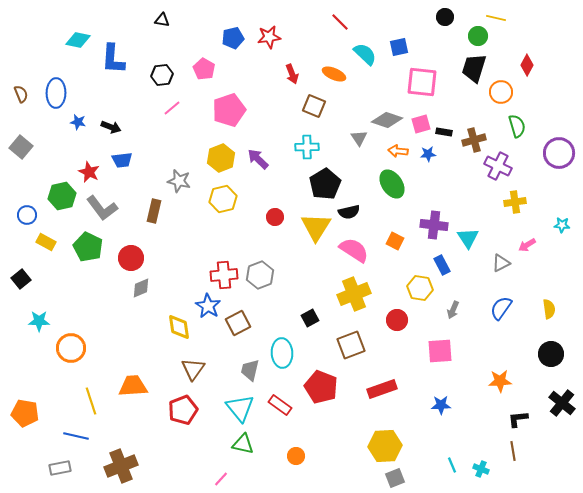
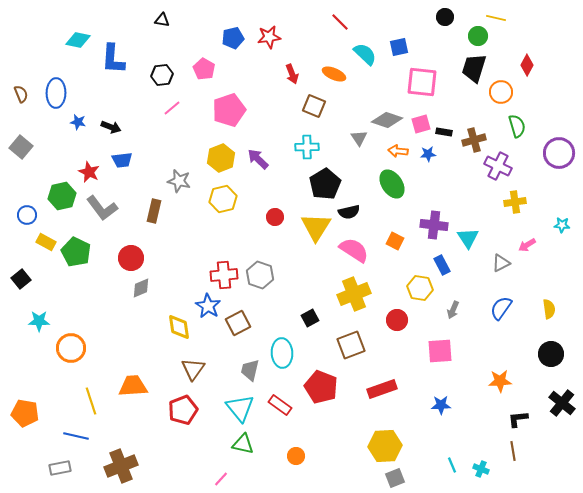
green pentagon at (88, 247): moved 12 px left, 5 px down
gray hexagon at (260, 275): rotated 20 degrees counterclockwise
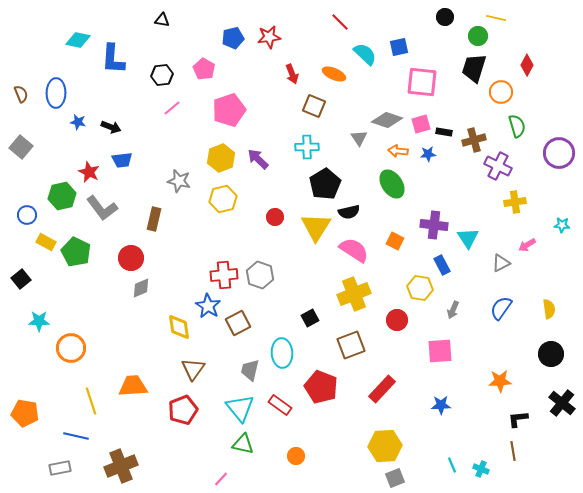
brown rectangle at (154, 211): moved 8 px down
red rectangle at (382, 389): rotated 28 degrees counterclockwise
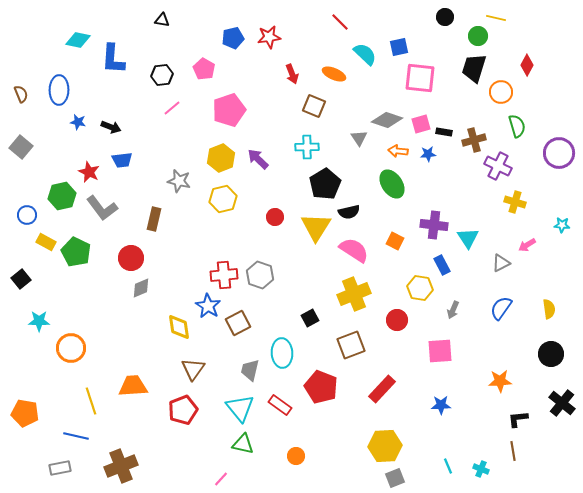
pink square at (422, 82): moved 2 px left, 4 px up
blue ellipse at (56, 93): moved 3 px right, 3 px up
yellow cross at (515, 202): rotated 25 degrees clockwise
cyan line at (452, 465): moved 4 px left, 1 px down
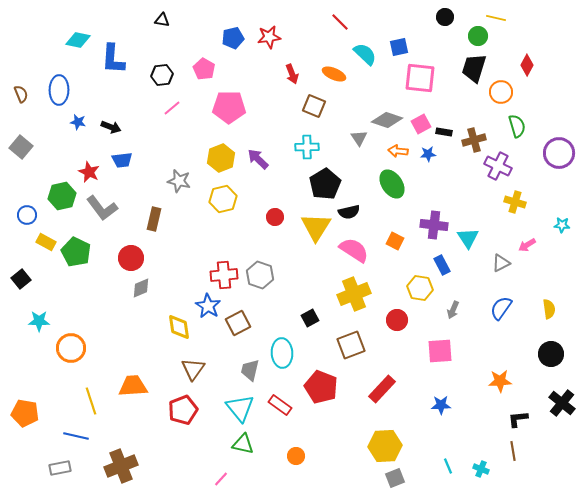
pink pentagon at (229, 110): moved 3 px up; rotated 20 degrees clockwise
pink square at (421, 124): rotated 12 degrees counterclockwise
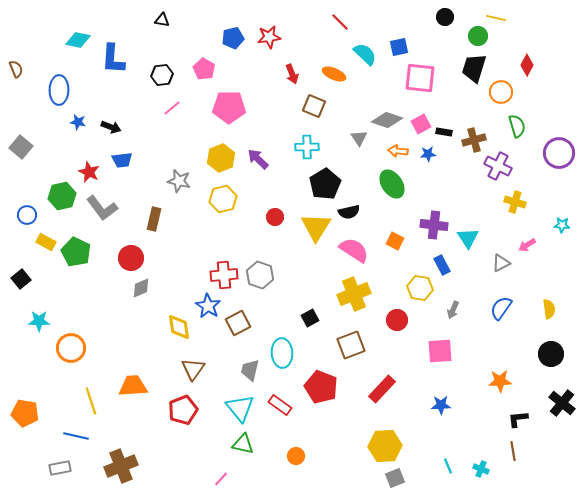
brown semicircle at (21, 94): moved 5 px left, 25 px up
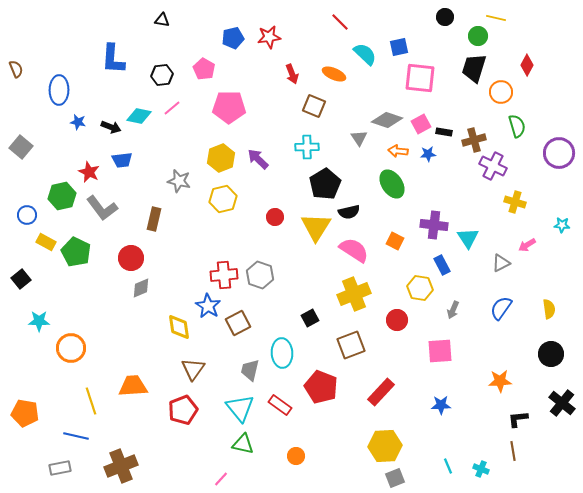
cyan diamond at (78, 40): moved 61 px right, 76 px down
purple cross at (498, 166): moved 5 px left
red rectangle at (382, 389): moved 1 px left, 3 px down
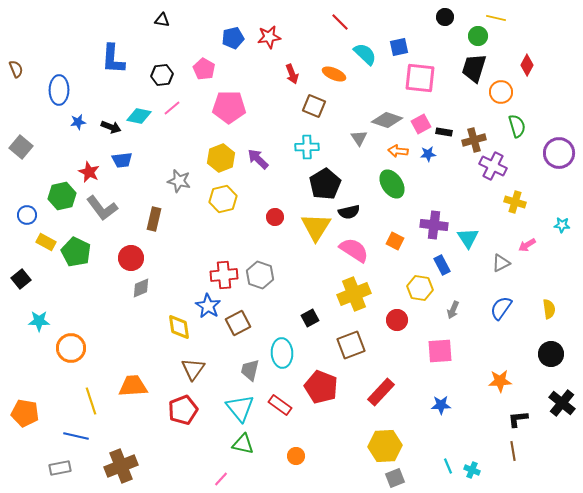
blue star at (78, 122): rotated 21 degrees counterclockwise
cyan cross at (481, 469): moved 9 px left, 1 px down
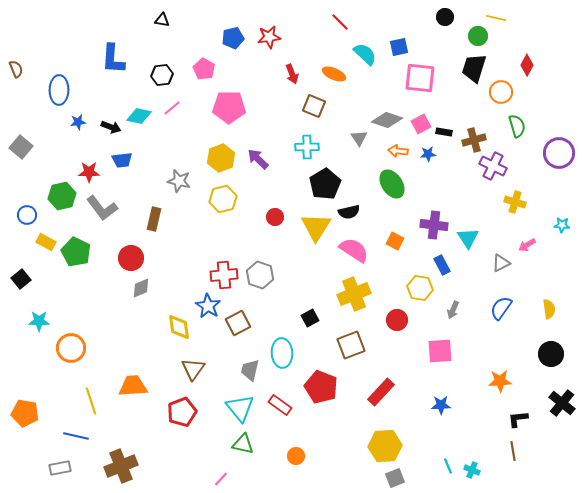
red star at (89, 172): rotated 25 degrees counterclockwise
red pentagon at (183, 410): moved 1 px left, 2 px down
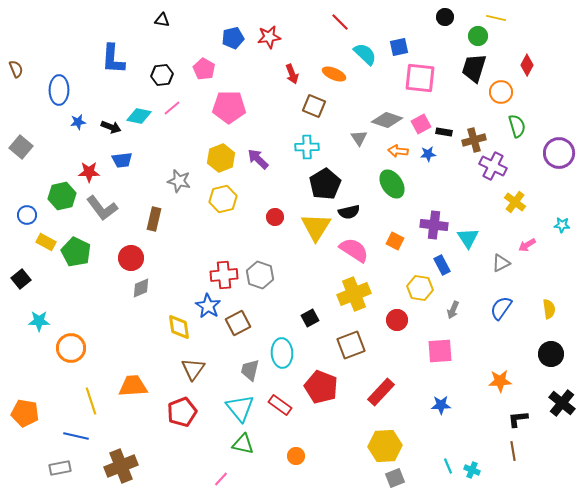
yellow cross at (515, 202): rotated 20 degrees clockwise
